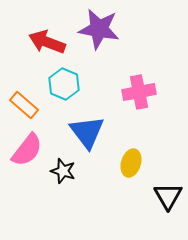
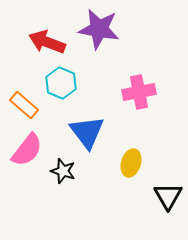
cyan hexagon: moved 3 px left, 1 px up
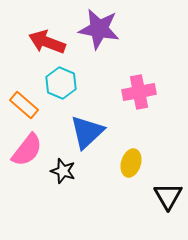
blue triangle: rotated 24 degrees clockwise
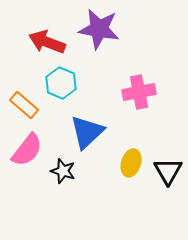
black triangle: moved 25 px up
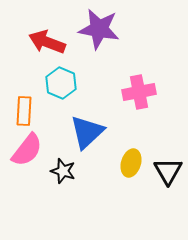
orange rectangle: moved 6 px down; rotated 52 degrees clockwise
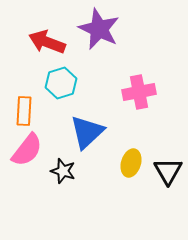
purple star: rotated 15 degrees clockwise
cyan hexagon: rotated 20 degrees clockwise
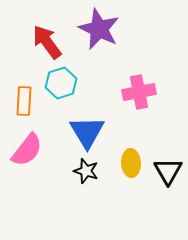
red arrow: rotated 33 degrees clockwise
orange rectangle: moved 10 px up
blue triangle: rotated 18 degrees counterclockwise
yellow ellipse: rotated 20 degrees counterclockwise
black star: moved 23 px right
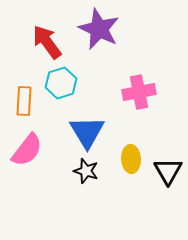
yellow ellipse: moved 4 px up
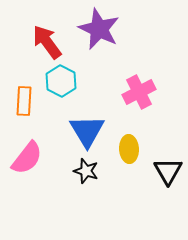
cyan hexagon: moved 2 px up; rotated 16 degrees counterclockwise
pink cross: rotated 16 degrees counterclockwise
blue triangle: moved 1 px up
pink semicircle: moved 8 px down
yellow ellipse: moved 2 px left, 10 px up
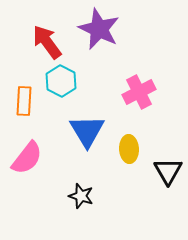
black star: moved 5 px left, 25 px down
